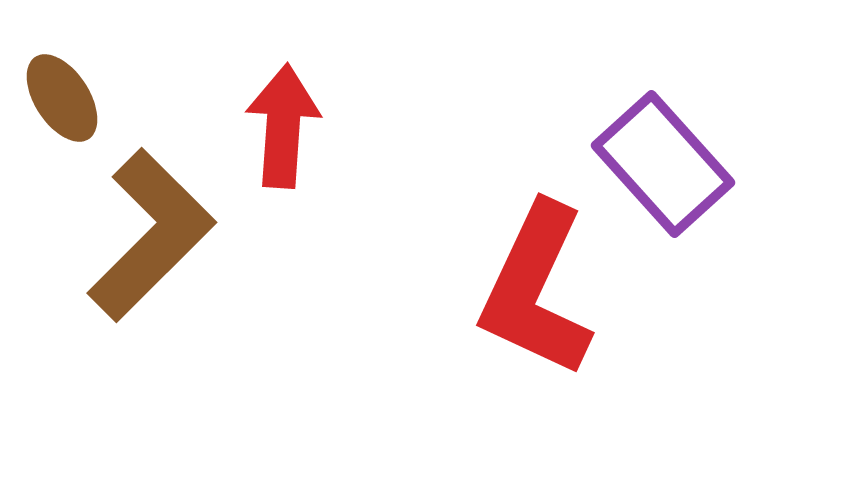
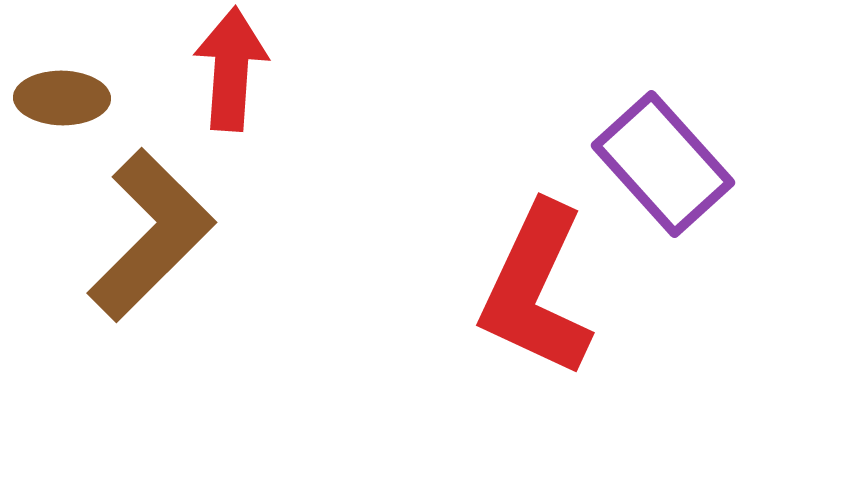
brown ellipse: rotated 56 degrees counterclockwise
red arrow: moved 52 px left, 57 px up
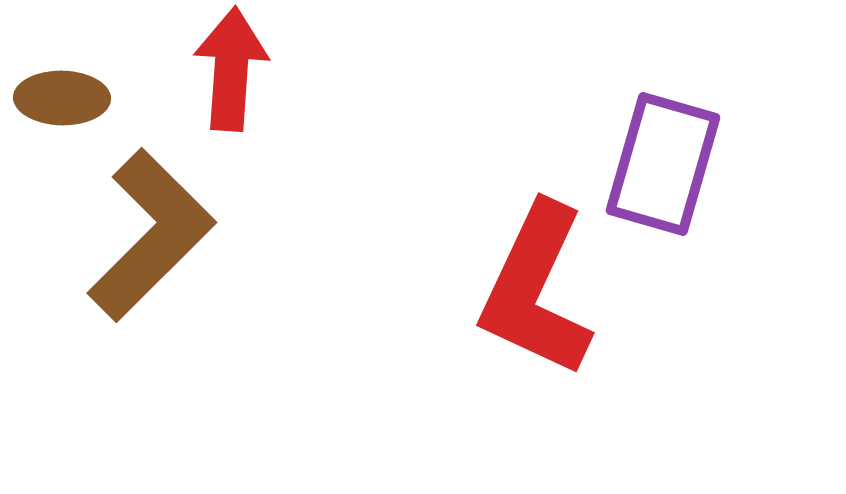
purple rectangle: rotated 58 degrees clockwise
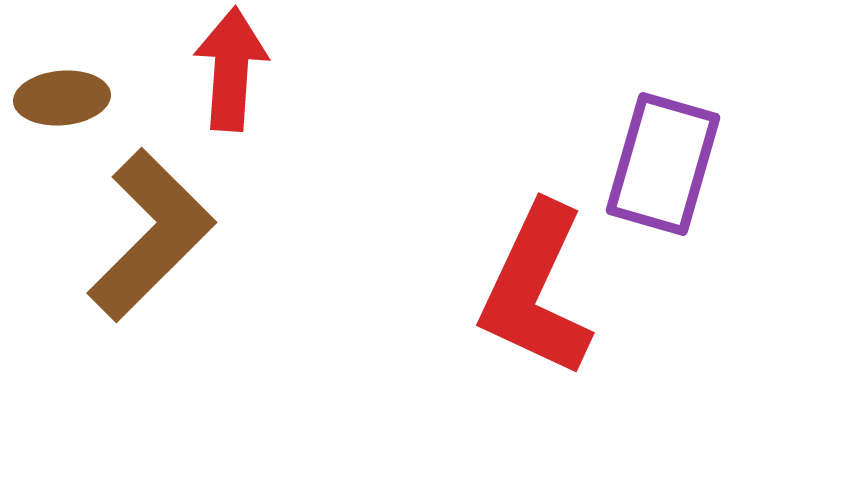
brown ellipse: rotated 6 degrees counterclockwise
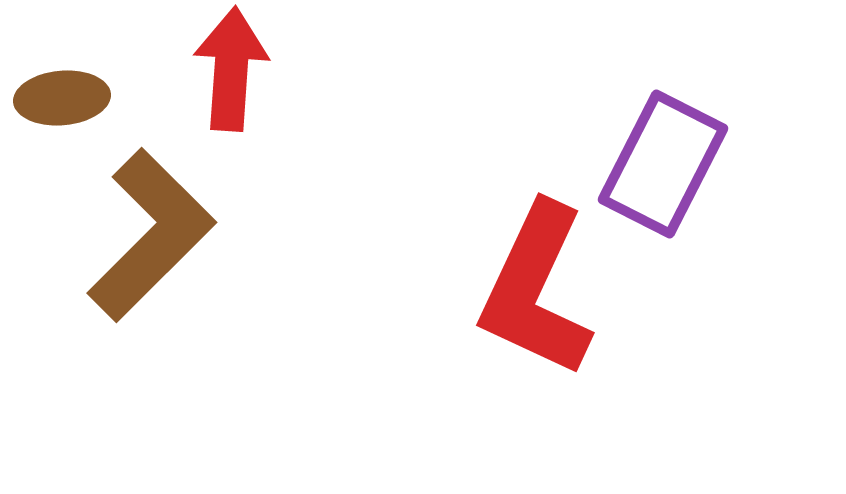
purple rectangle: rotated 11 degrees clockwise
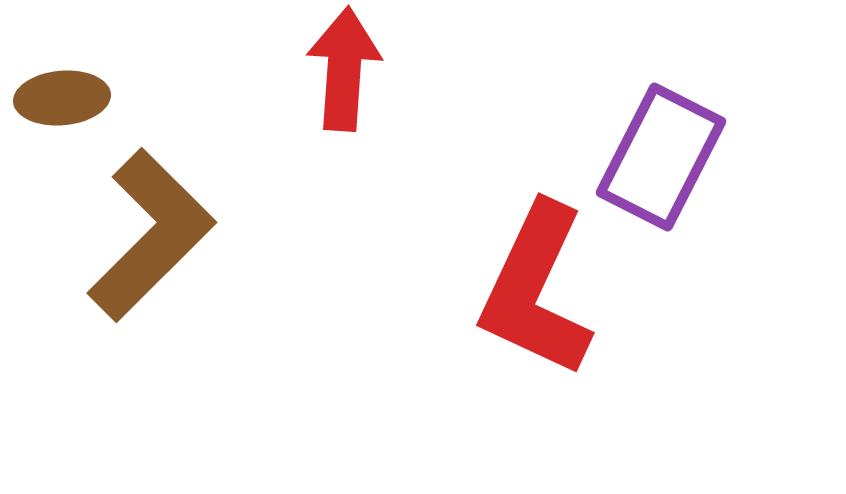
red arrow: moved 113 px right
purple rectangle: moved 2 px left, 7 px up
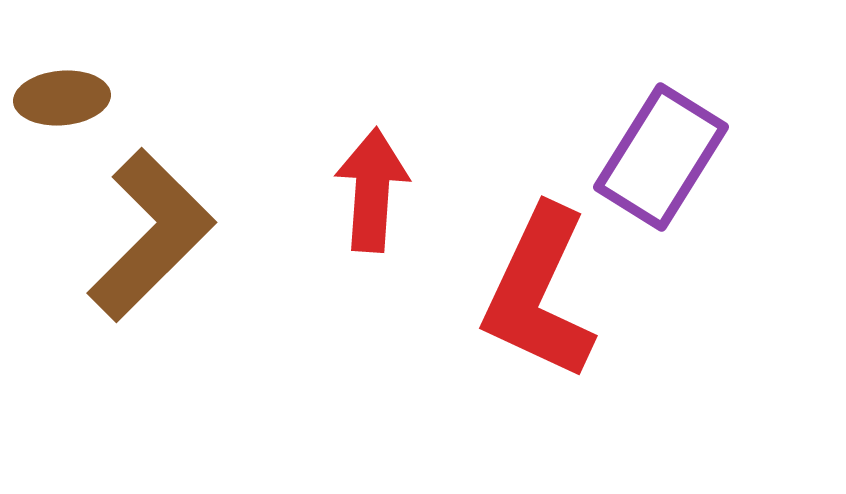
red arrow: moved 28 px right, 121 px down
purple rectangle: rotated 5 degrees clockwise
red L-shape: moved 3 px right, 3 px down
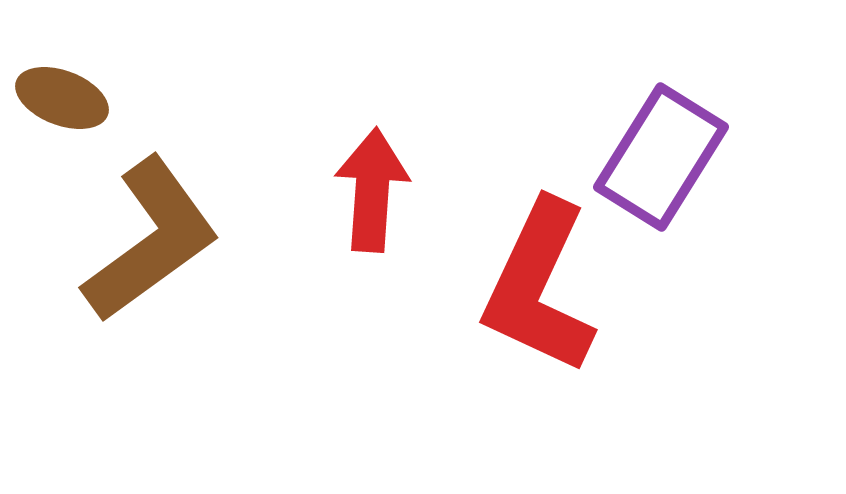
brown ellipse: rotated 26 degrees clockwise
brown L-shape: moved 5 px down; rotated 9 degrees clockwise
red L-shape: moved 6 px up
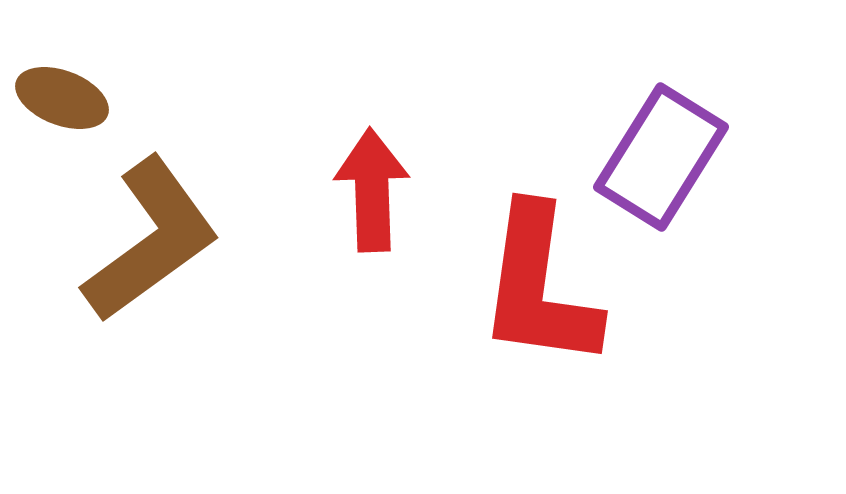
red arrow: rotated 6 degrees counterclockwise
red L-shape: rotated 17 degrees counterclockwise
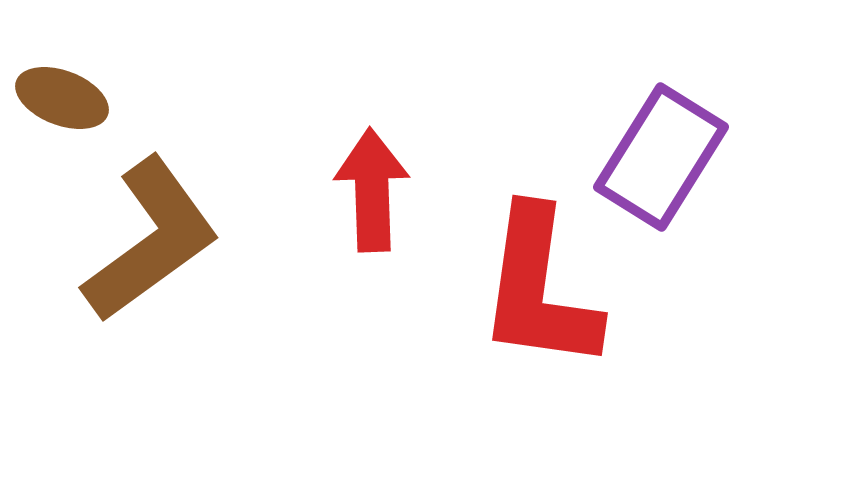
red L-shape: moved 2 px down
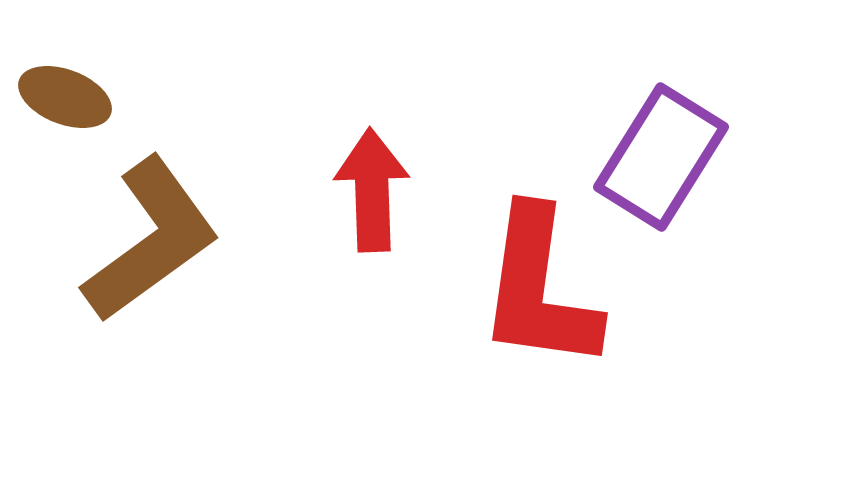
brown ellipse: moved 3 px right, 1 px up
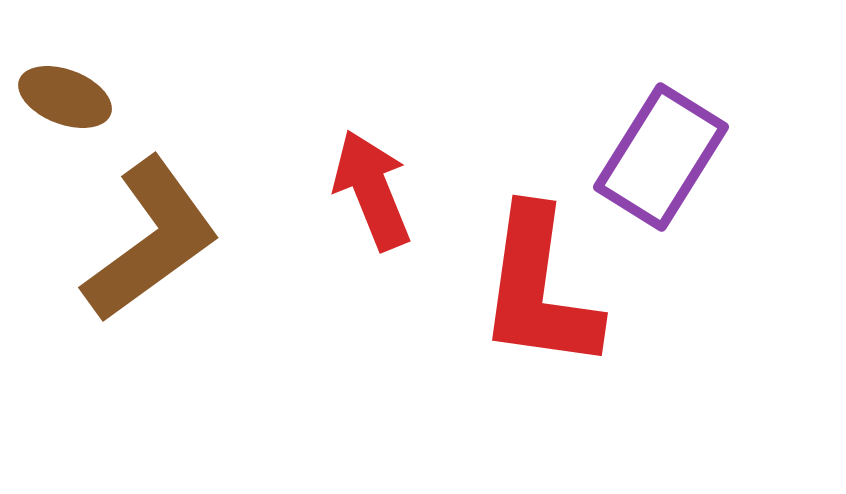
red arrow: rotated 20 degrees counterclockwise
